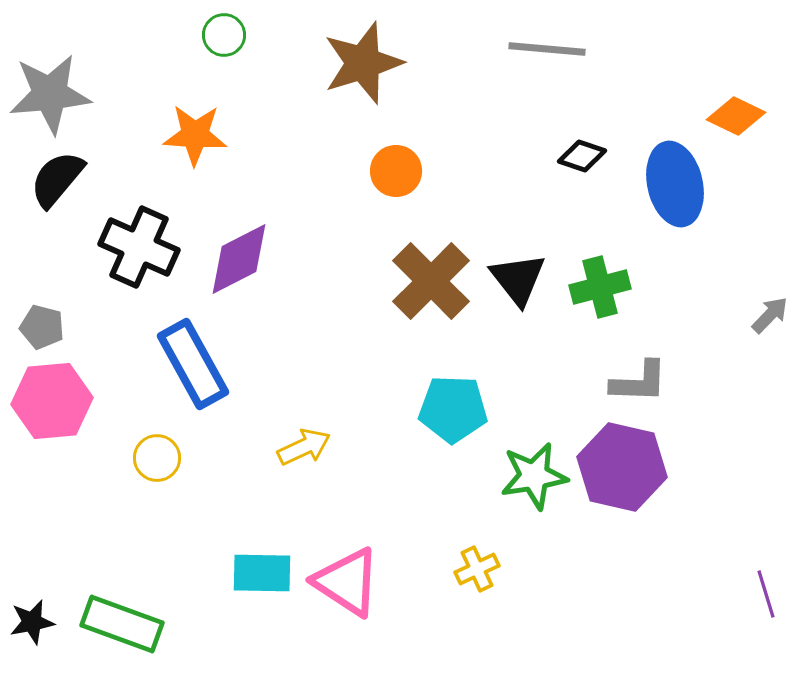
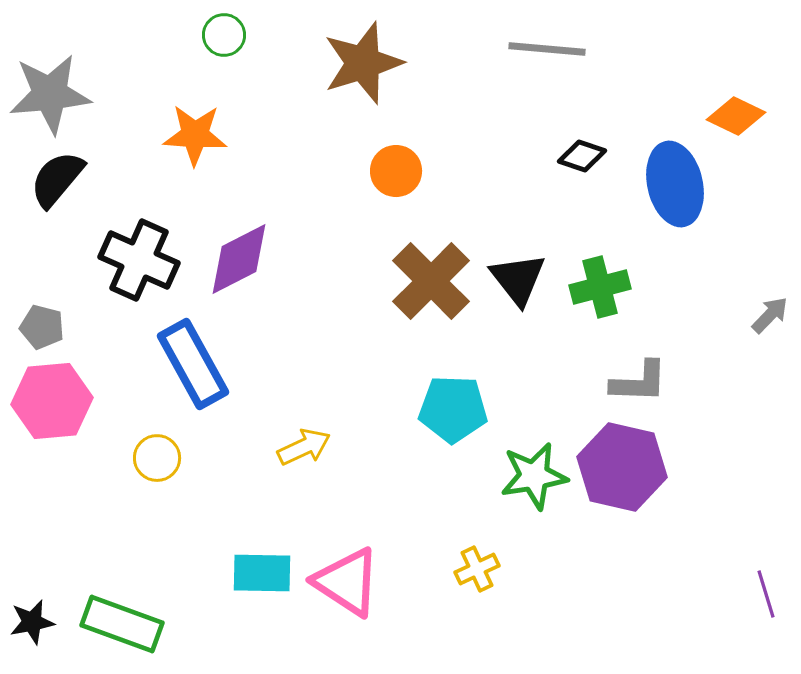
black cross: moved 13 px down
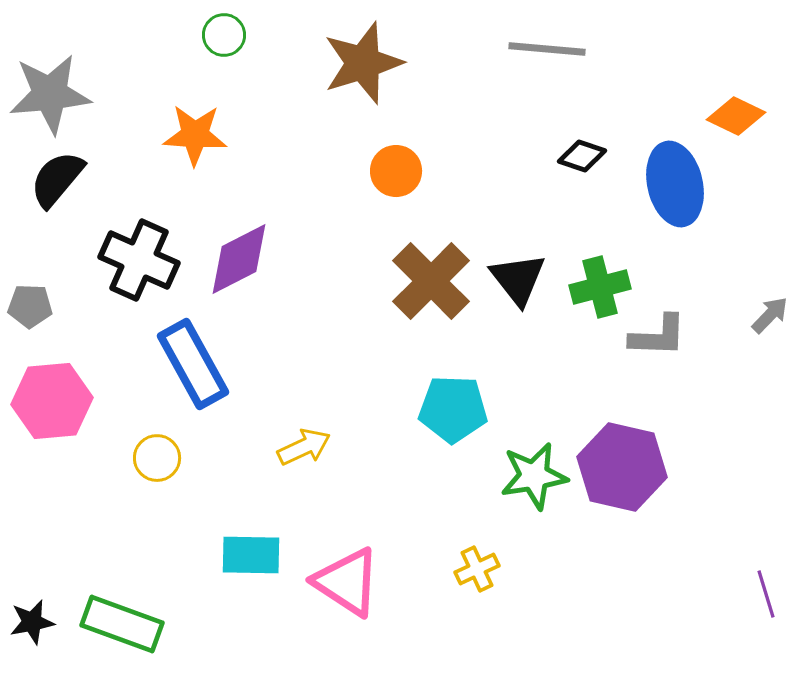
gray pentagon: moved 12 px left, 21 px up; rotated 12 degrees counterclockwise
gray L-shape: moved 19 px right, 46 px up
cyan rectangle: moved 11 px left, 18 px up
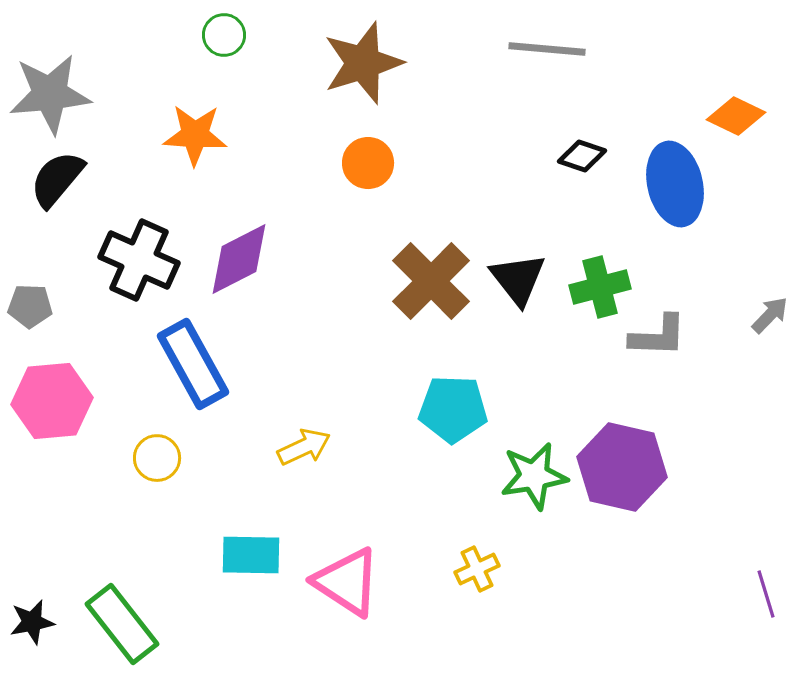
orange circle: moved 28 px left, 8 px up
green rectangle: rotated 32 degrees clockwise
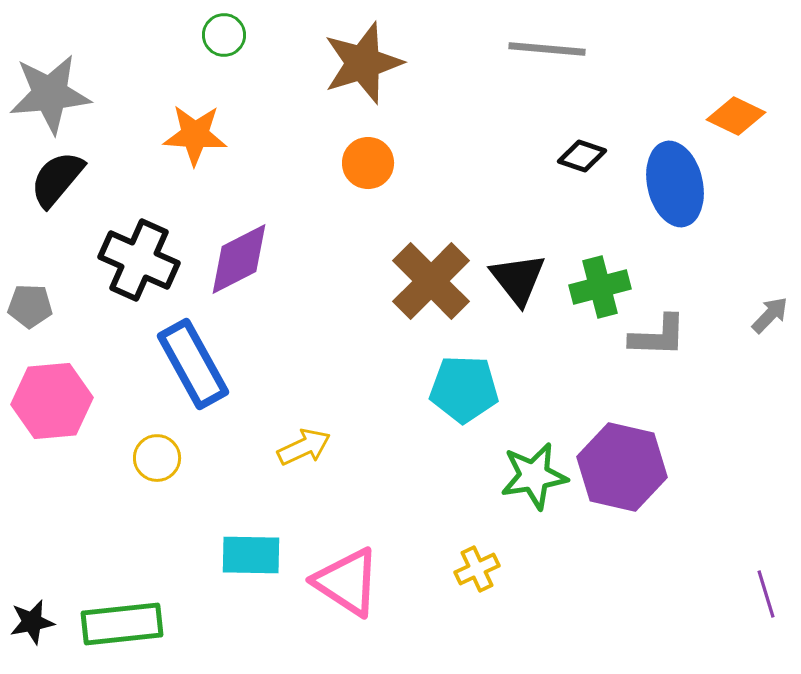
cyan pentagon: moved 11 px right, 20 px up
green rectangle: rotated 58 degrees counterclockwise
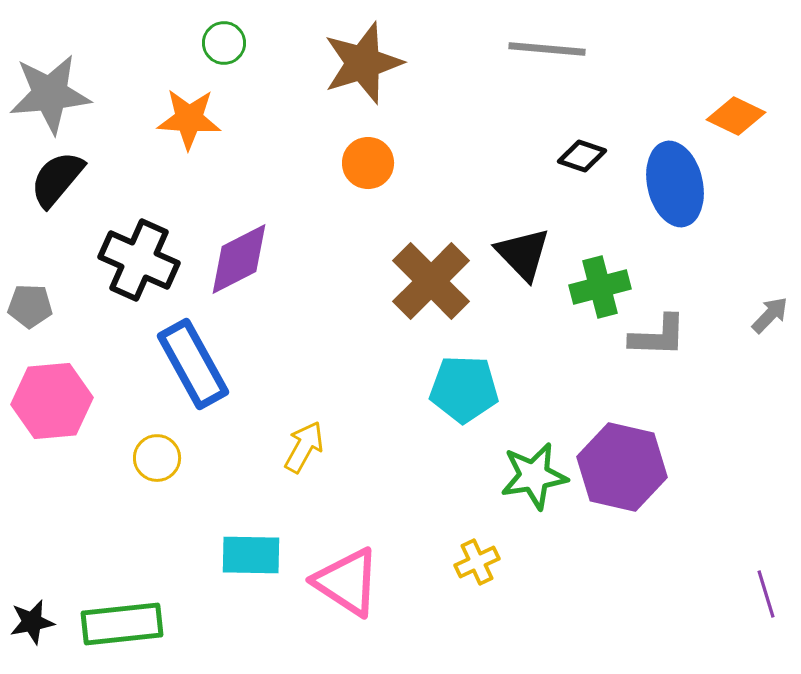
green circle: moved 8 px down
orange star: moved 6 px left, 16 px up
black triangle: moved 5 px right, 25 px up; rotated 6 degrees counterclockwise
yellow arrow: rotated 36 degrees counterclockwise
yellow cross: moved 7 px up
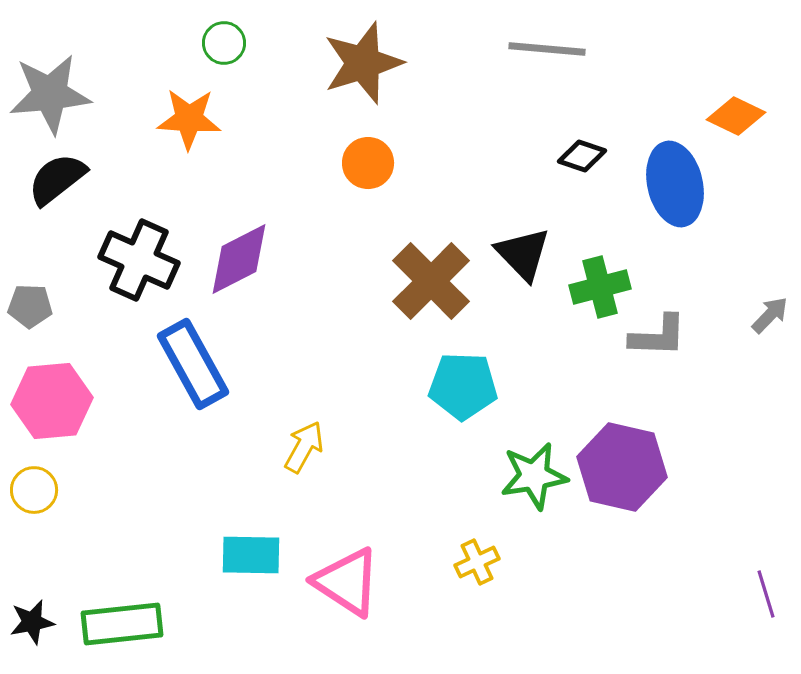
black semicircle: rotated 12 degrees clockwise
cyan pentagon: moved 1 px left, 3 px up
yellow circle: moved 123 px left, 32 px down
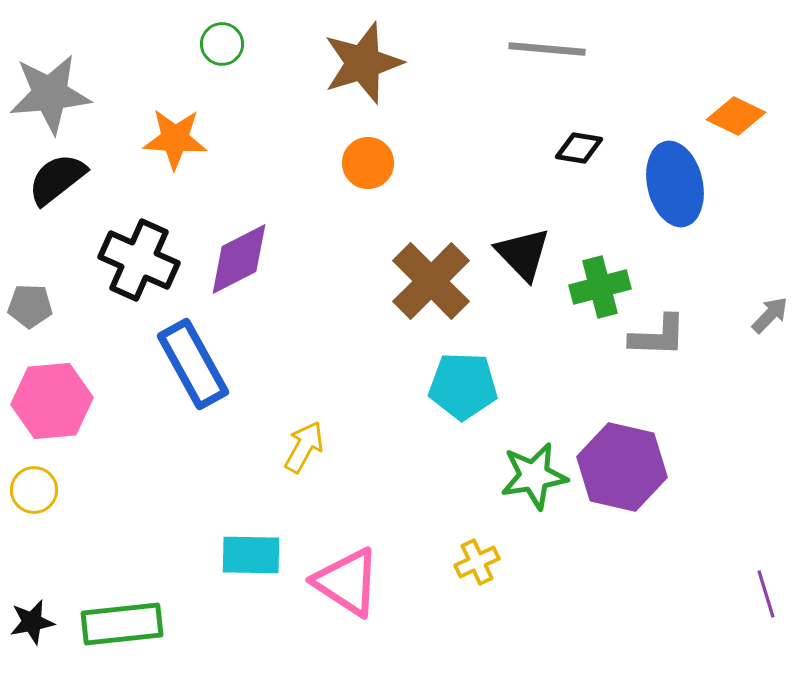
green circle: moved 2 px left, 1 px down
orange star: moved 14 px left, 20 px down
black diamond: moved 3 px left, 8 px up; rotated 9 degrees counterclockwise
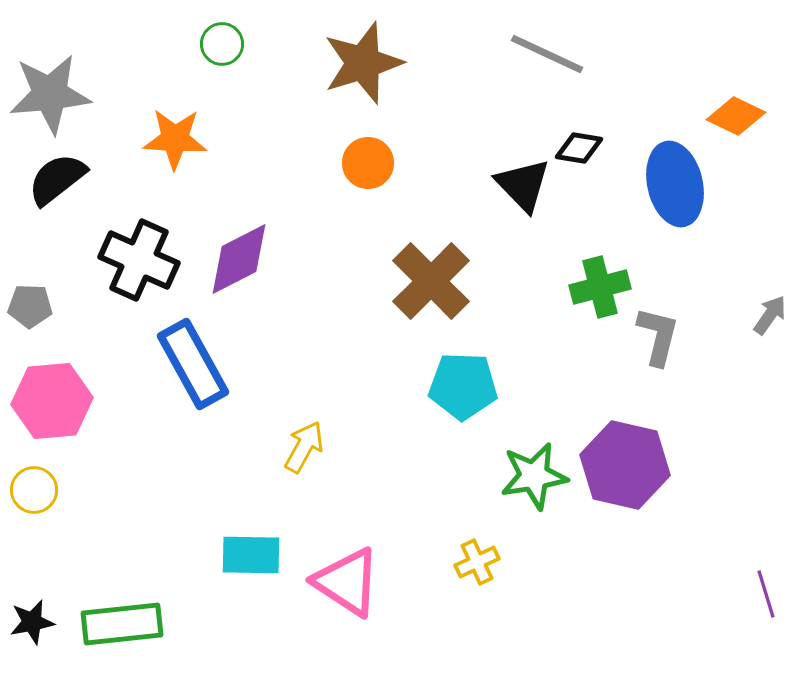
gray line: moved 5 px down; rotated 20 degrees clockwise
black triangle: moved 69 px up
gray arrow: rotated 9 degrees counterclockwise
gray L-shape: rotated 78 degrees counterclockwise
purple hexagon: moved 3 px right, 2 px up
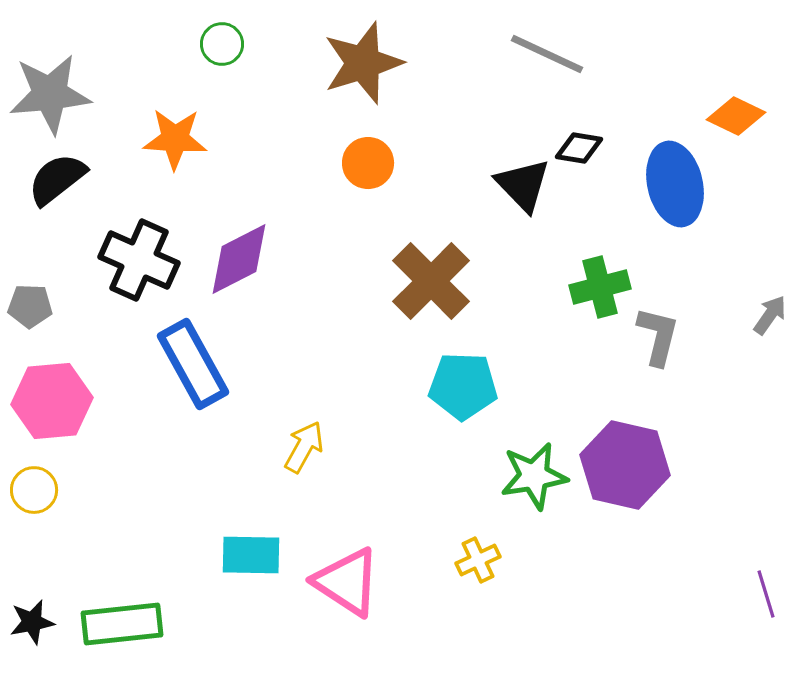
yellow cross: moved 1 px right, 2 px up
